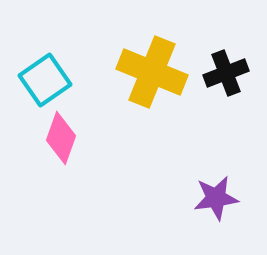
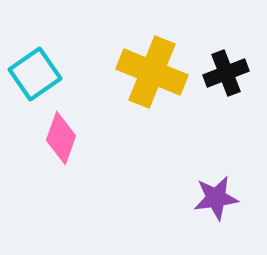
cyan square: moved 10 px left, 6 px up
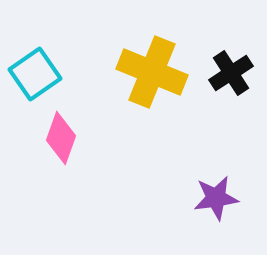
black cross: moved 5 px right; rotated 12 degrees counterclockwise
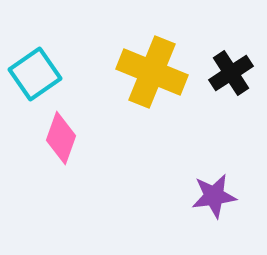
purple star: moved 2 px left, 2 px up
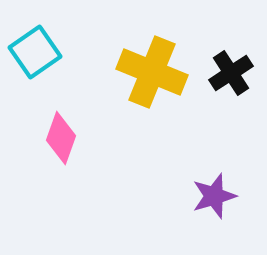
cyan square: moved 22 px up
purple star: rotated 9 degrees counterclockwise
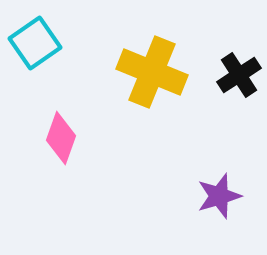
cyan square: moved 9 px up
black cross: moved 8 px right, 2 px down
purple star: moved 5 px right
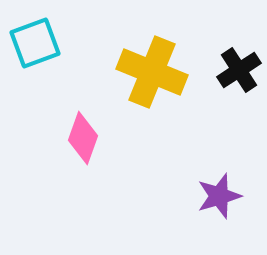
cyan square: rotated 15 degrees clockwise
black cross: moved 5 px up
pink diamond: moved 22 px right
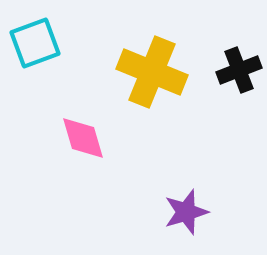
black cross: rotated 12 degrees clockwise
pink diamond: rotated 36 degrees counterclockwise
purple star: moved 33 px left, 16 px down
